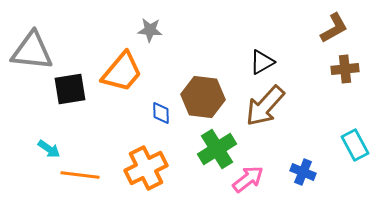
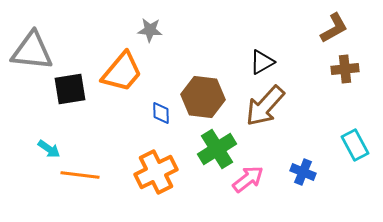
orange cross: moved 10 px right, 4 px down
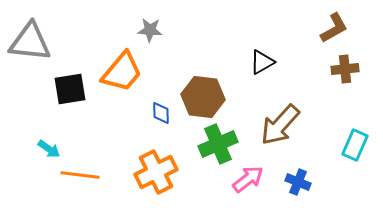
gray triangle: moved 2 px left, 9 px up
brown arrow: moved 15 px right, 19 px down
cyan rectangle: rotated 52 degrees clockwise
green cross: moved 1 px right, 5 px up; rotated 9 degrees clockwise
blue cross: moved 5 px left, 10 px down
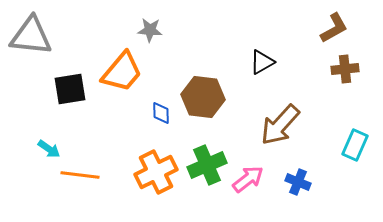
gray triangle: moved 1 px right, 6 px up
green cross: moved 11 px left, 21 px down
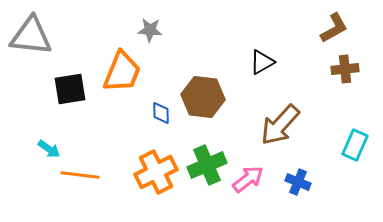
orange trapezoid: rotated 18 degrees counterclockwise
